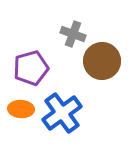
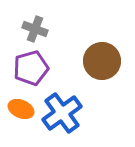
gray cross: moved 38 px left, 5 px up
orange ellipse: rotated 20 degrees clockwise
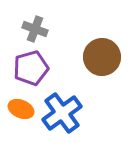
brown circle: moved 4 px up
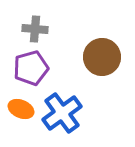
gray cross: rotated 15 degrees counterclockwise
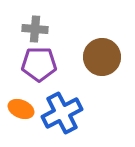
purple pentagon: moved 8 px right, 4 px up; rotated 16 degrees clockwise
blue cross: rotated 9 degrees clockwise
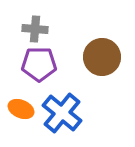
blue cross: rotated 24 degrees counterclockwise
